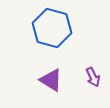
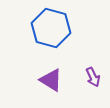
blue hexagon: moved 1 px left
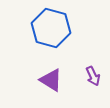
purple arrow: moved 1 px up
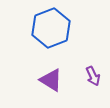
blue hexagon: rotated 24 degrees clockwise
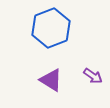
purple arrow: rotated 30 degrees counterclockwise
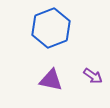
purple triangle: rotated 20 degrees counterclockwise
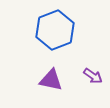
blue hexagon: moved 4 px right, 2 px down
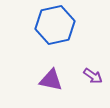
blue hexagon: moved 5 px up; rotated 9 degrees clockwise
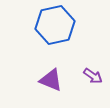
purple triangle: rotated 10 degrees clockwise
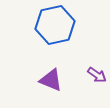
purple arrow: moved 4 px right, 1 px up
